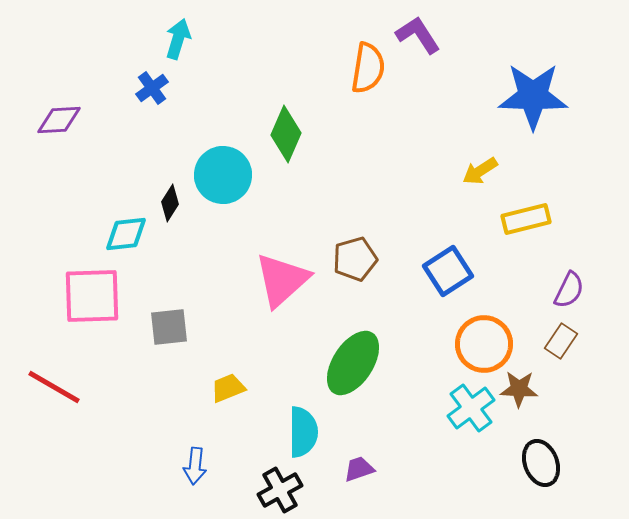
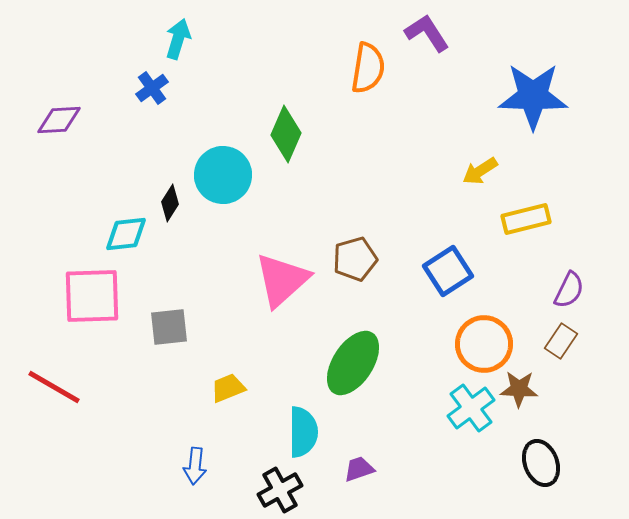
purple L-shape: moved 9 px right, 2 px up
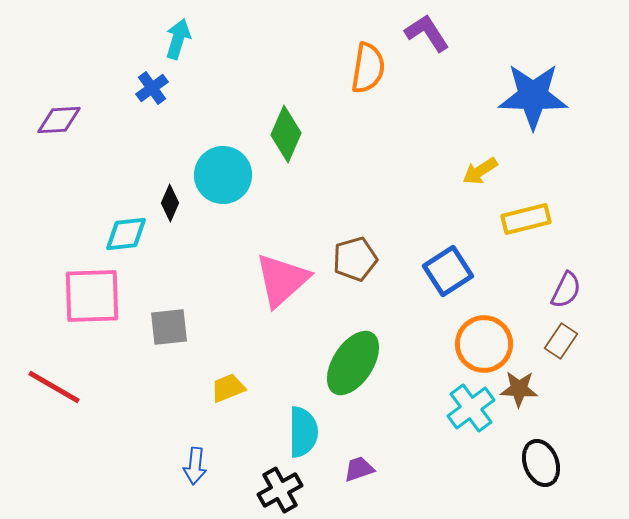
black diamond: rotated 9 degrees counterclockwise
purple semicircle: moved 3 px left
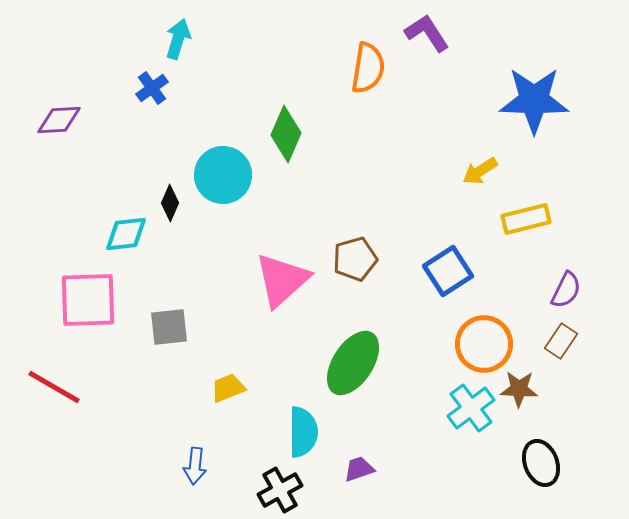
blue star: moved 1 px right, 4 px down
pink square: moved 4 px left, 4 px down
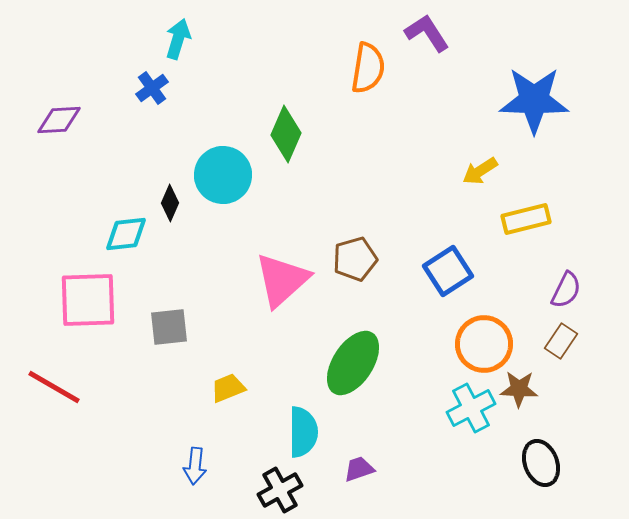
cyan cross: rotated 9 degrees clockwise
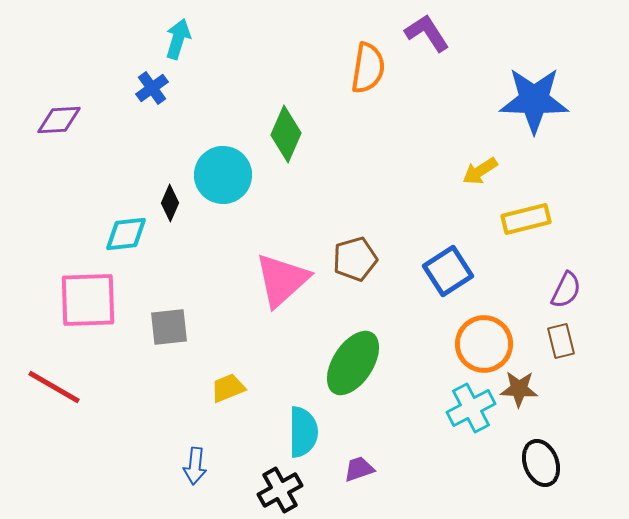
brown rectangle: rotated 48 degrees counterclockwise
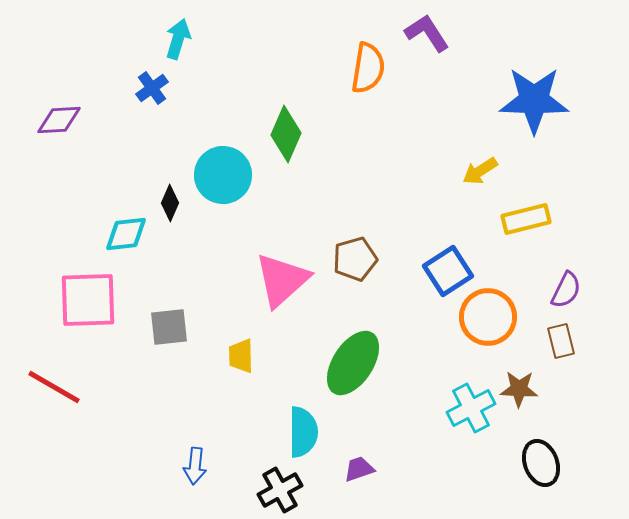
orange circle: moved 4 px right, 27 px up
yellow trapezoid: moved 13 px right, 32 px up; rotated 69 degrees counterclockwise
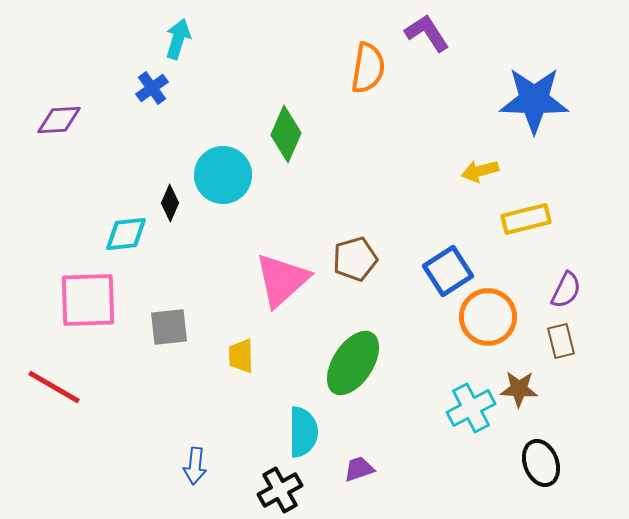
yellow arrow: rotated 18 degrees clockwise
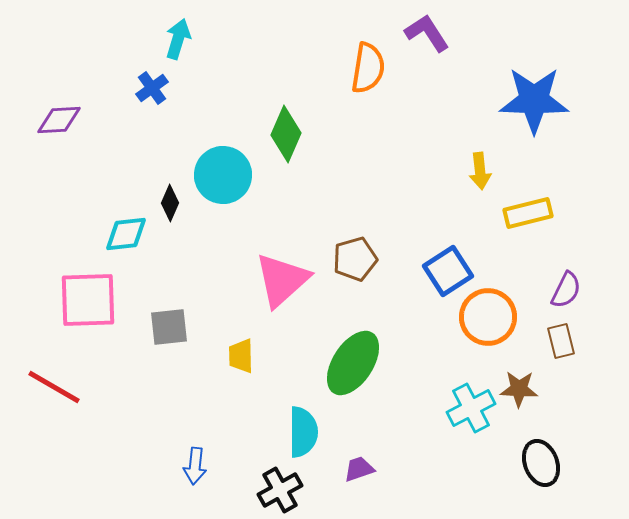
yellow arrow: rotated 81 degrees counterclockwise
yellow rectangle: moved 2 px right, 6 px up
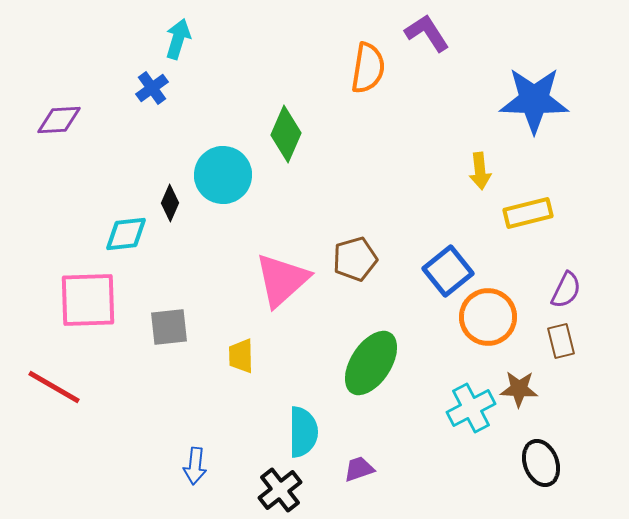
blue square: rotated 6 degrees counterclockwise
green ellipse: moved 18 px right
black cross: rotated 9 degrees counterclockwise
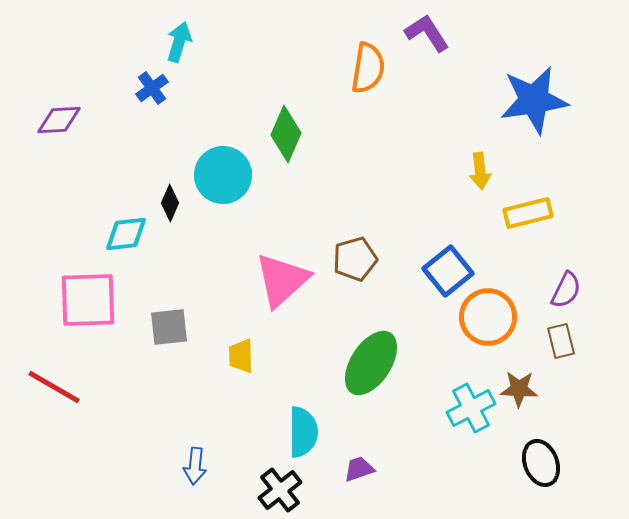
cyan arrow: moved 1 px right, 3 px down
blue star: rotated 10 degrees counterclockwise
